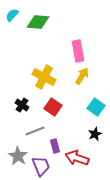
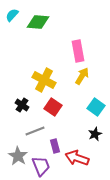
yellow cross: moved 3 px down
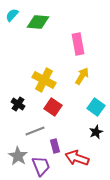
pink rectangle: moved 7 px up
black cross: moved 4 px left, 1 px up
black star: moved 1 px right, 2 px up
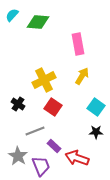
yellow cross: rotated 35 degrees clockwise
black star: rotated 24 degrees clockwise
purple rectangle: moved 1 px left; rotated 32 degrees counterclockwise
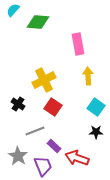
cyan semicircle: moved 1 px right, 5 px up
yellow arrow: moved 6 px right; rotated 36 degrees counterclockwise
purple trapezoid: moved 2 px right
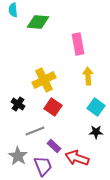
cyan semicircle: rotated 48 degrees counterclockwise
